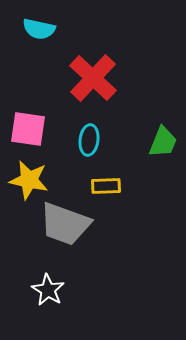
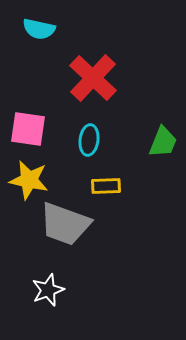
white star: rotated 20 degrees clockwise
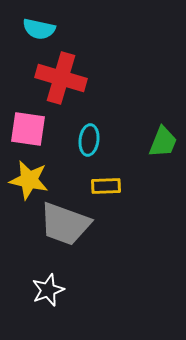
red cross: moved 32 px left; rotated 27 degrees counterclockwise
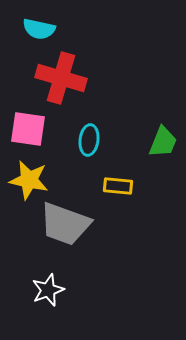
yellow rectangle: moved 12 px right; rotated 8 degrees clockwise
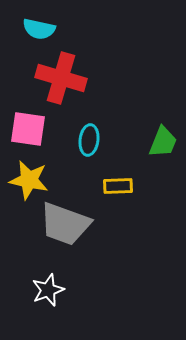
yellow rectangle: rotated 8 degrees counterclockwise
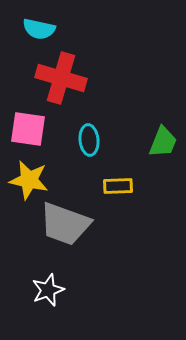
cyan ellipse: rotated 12 degrees counterclockwise
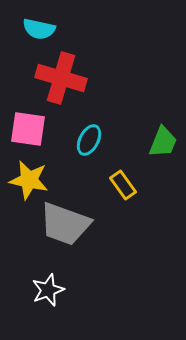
cyan ellipse: rotated 32 degrees clockwise
yellow rectangle: moved 5 px right, 1 px up; rotated 56 degrees clockwise
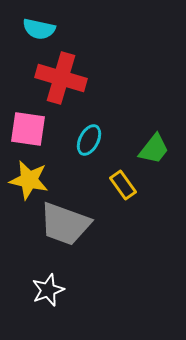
green trapezoid: moved 9 px left, 7 px down; rotated 16 degrees clockwise
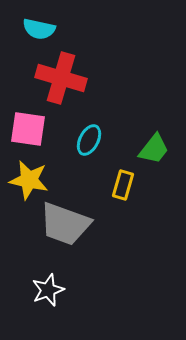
yellow rectangle: rotated 52 degrees clockwise
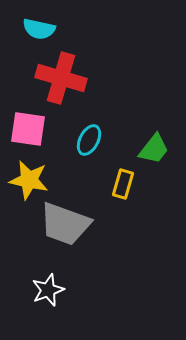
yellow rectangle: moved 1 px up
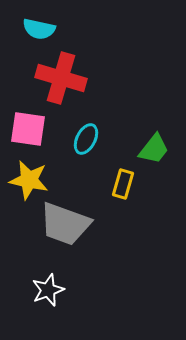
cyan ellipse: moved 3 px left, 1 px up
